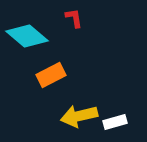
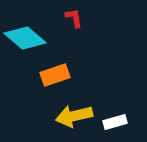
cyan diamond: moved 2 px left, 2 px down
orange rectangle: moved 4 px right; rotated 8 degrees clockwise
yellow arrow: moved 5 px left
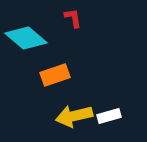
red L-shape: moved 1 px left
cyan diamond: moved 1 px right
white rectangle: moved 6 px left, 6 px up
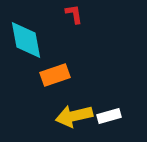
red L-shape: moved 1 px right, 4 px up
cyan diamond: moved 2 px down; rotated 39 degrees clockwise
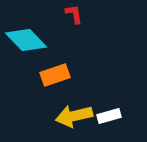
cyan diamond: rotated 33 degrees counterclockwise
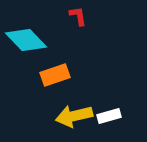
red L-shape: moved 4 px right, 2 px down
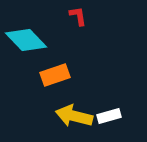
yellow arrow: rotated 27 degrees clockwise
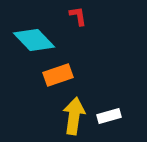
cyan diamond: moved 8 px right
orange rectangle: moved 3 px right
yellow arrow: rotated 84 degrees clockwise
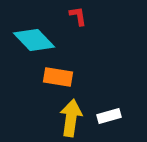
orange rectangle: moved 2 px down; rotated 28 degrees clockwise
yellow arrow: moved 3 px left, 2 px down
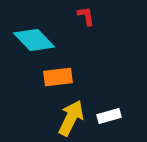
red L-shape: moved 8 px right
orange rectangle: rotated 16 degrees counterclockwise
yellow arrow: rotated 18 degrees clockwise
